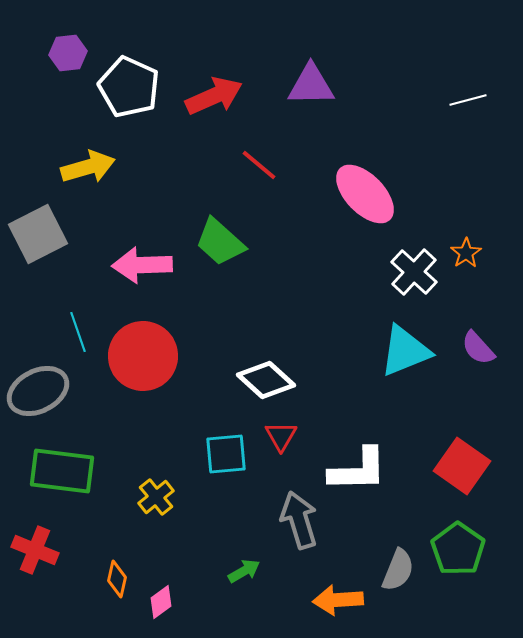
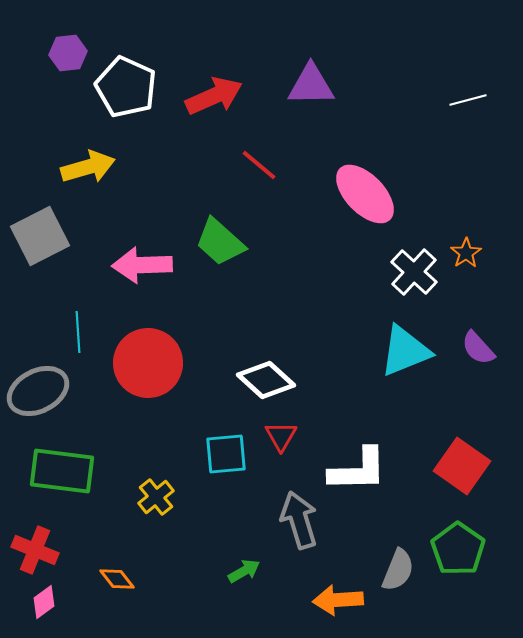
white pentagon: moved 3 px left
gray square: moved 2 px right, 2 px down
cyan line: rotated 15 degrees clockwise
red circle: moved 5 px right, 7 px down
orange diamond: rotated 51 degrees counterclockwise
pink diamond: moved 117 px left
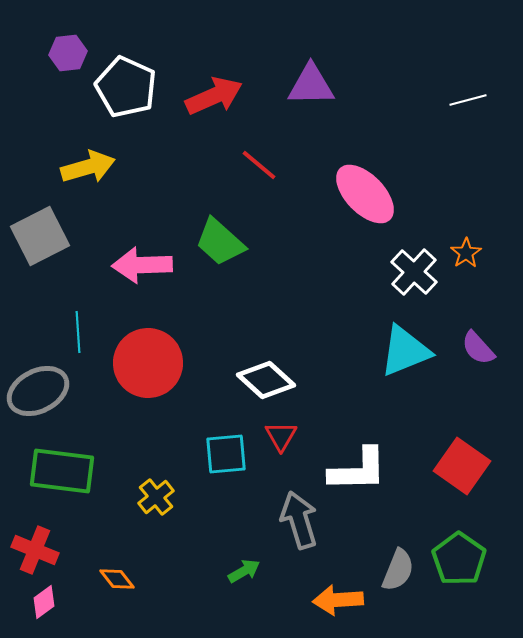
green pentagon: moved 1 px right, 10 px down
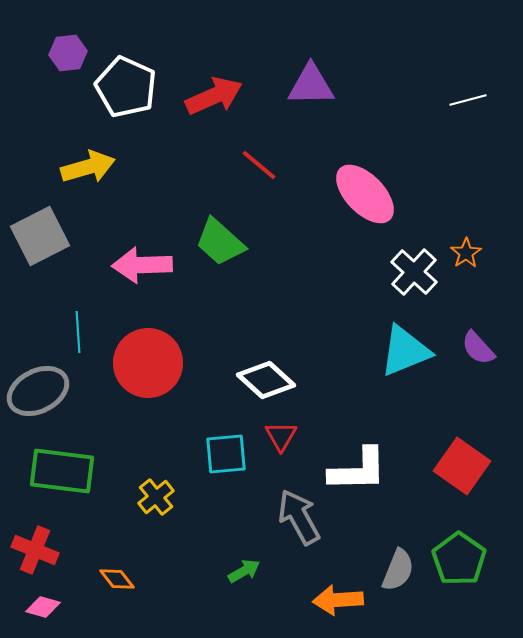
gray arrow: moved 3 px up; rotated 12 degrees counterclockwise
pink diamond: moved 1 px left, 5 px down; rotated 52 degrees clockwise
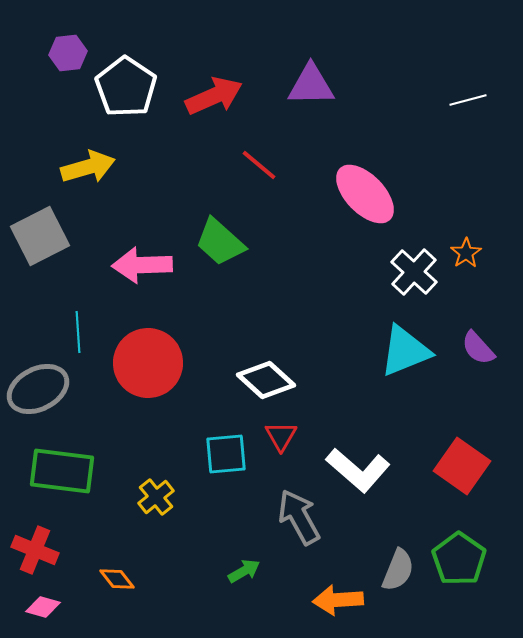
white pentagon: rotated 10 degrees clockwise
gray ellipse: moved 2 px up
white L-shape: rotated 42 degrees clockwise
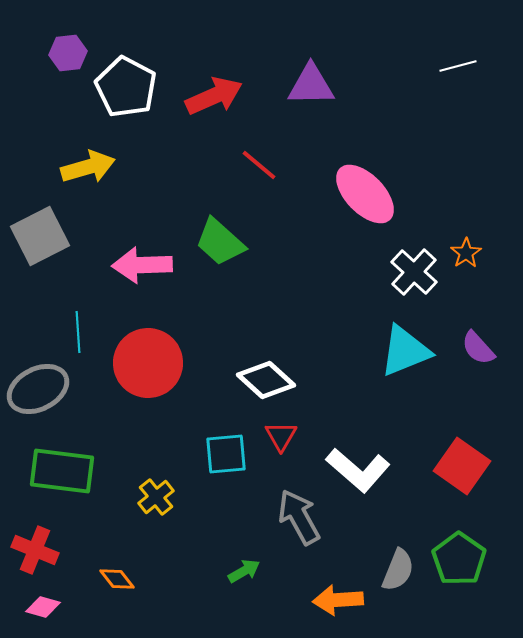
white pentagon: rotated 6 degrees counterclockwise
white line: moved 10 px left, 34 px up
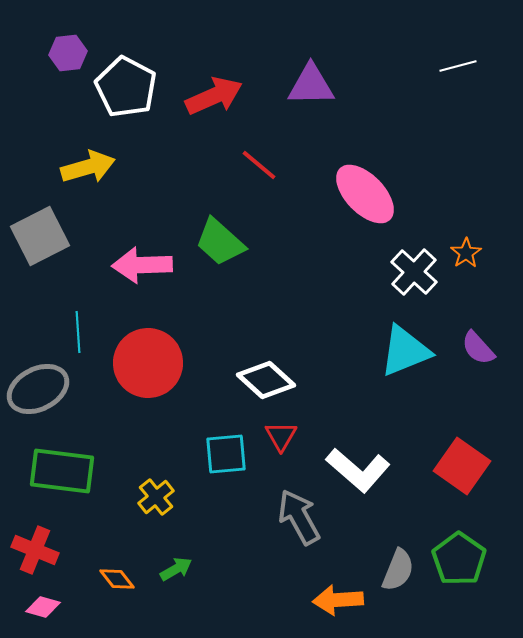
green arrow: moved 68 px left, 2 px up
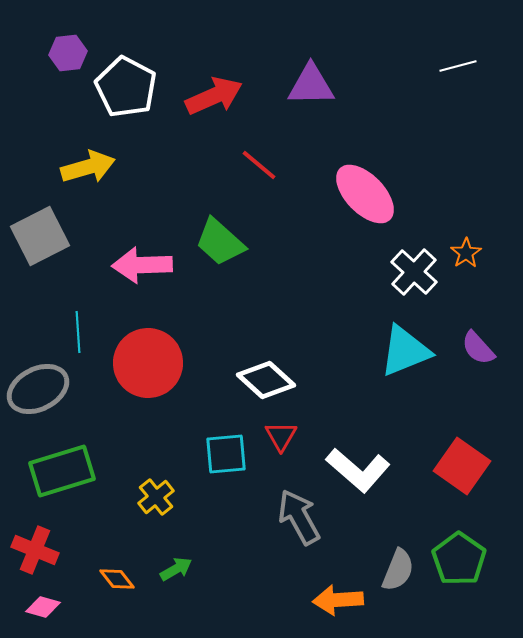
green rectangle: rotated 24 degrees counterclockwise
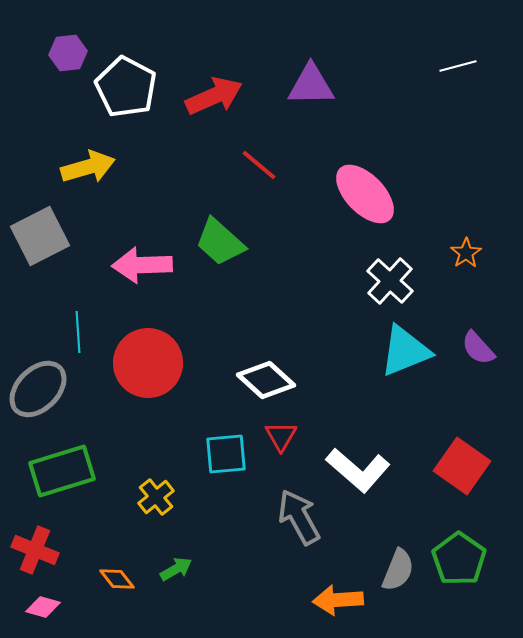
white cross: moved 24 px left, 9 px down
gray ellipse: rotated 18 degrees counterclockwise
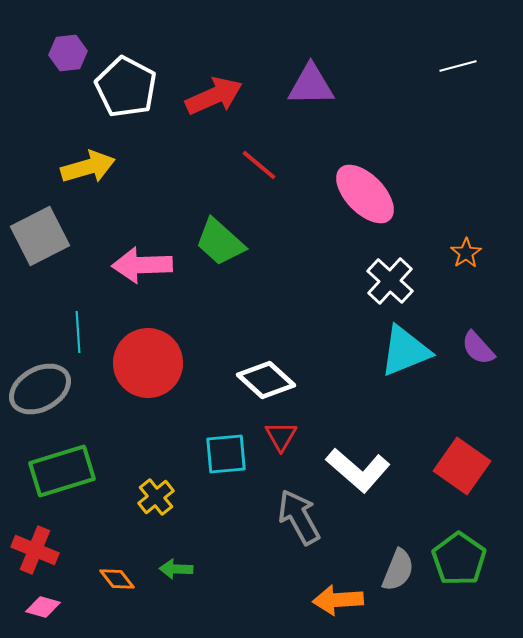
gray ellipse: moved 2 px right; rotated 16 degrees clockwise
green arrow: rotated 148 degrees counterclockwise
